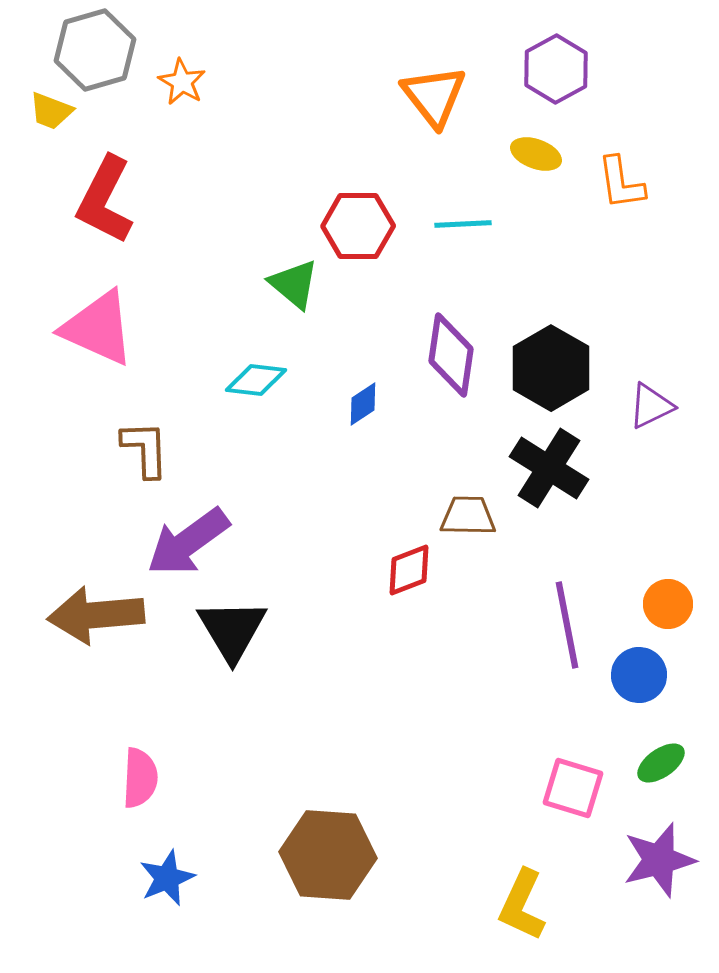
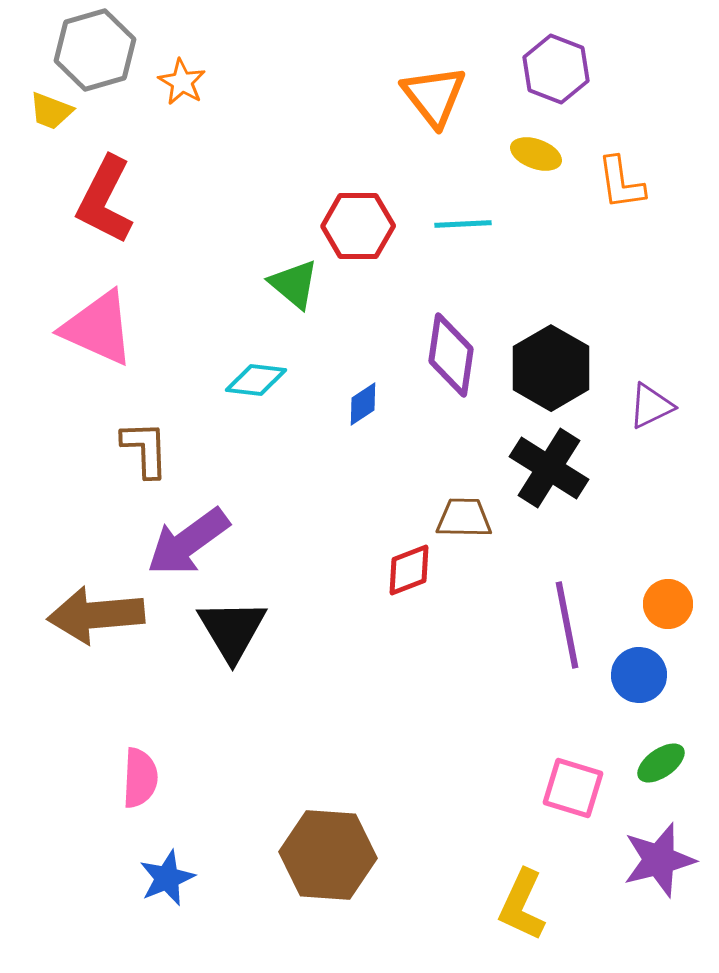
purple hexagon: rotated 10 degrees counterclockwise
brown trapezoid: moved 4 px left, 2 px down
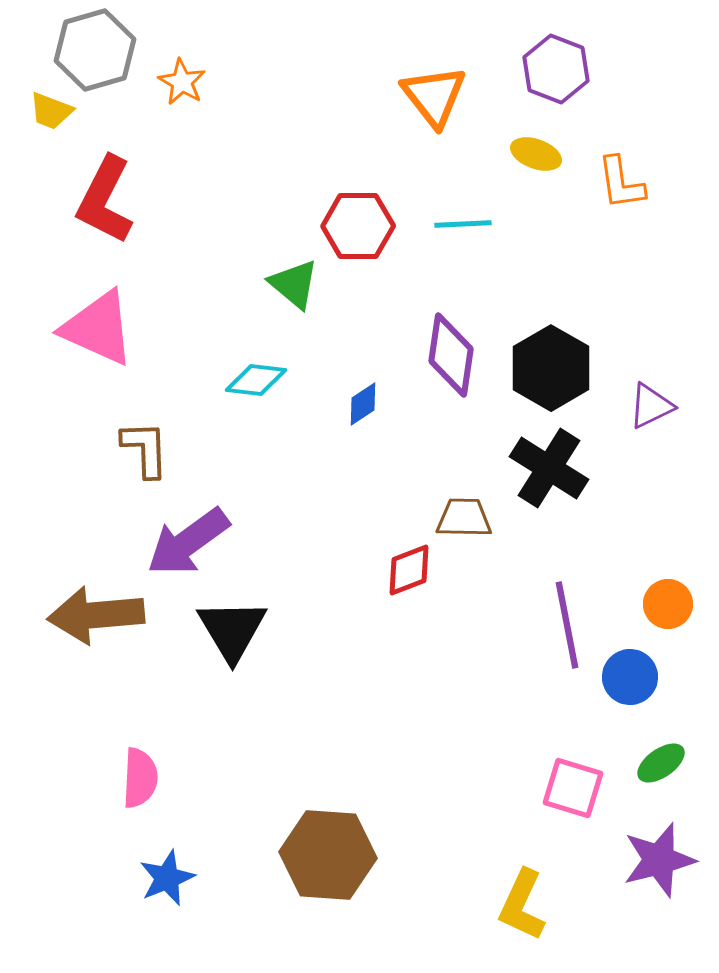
blue circle: moved 9 px left, 2 px down
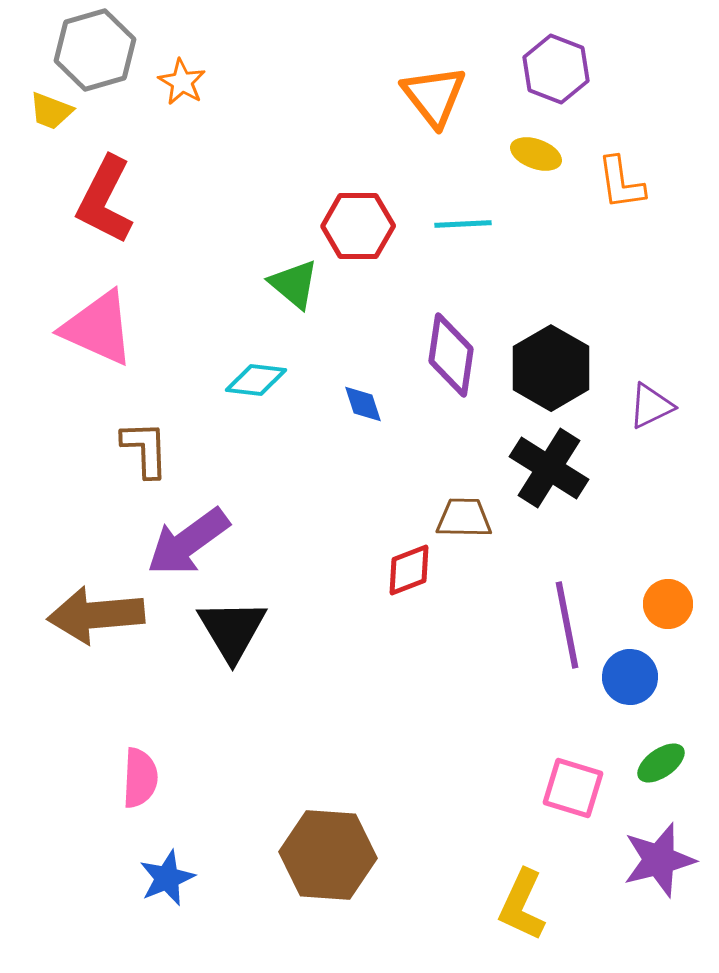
blue diamond: rotated 75 degrees counterclockwise
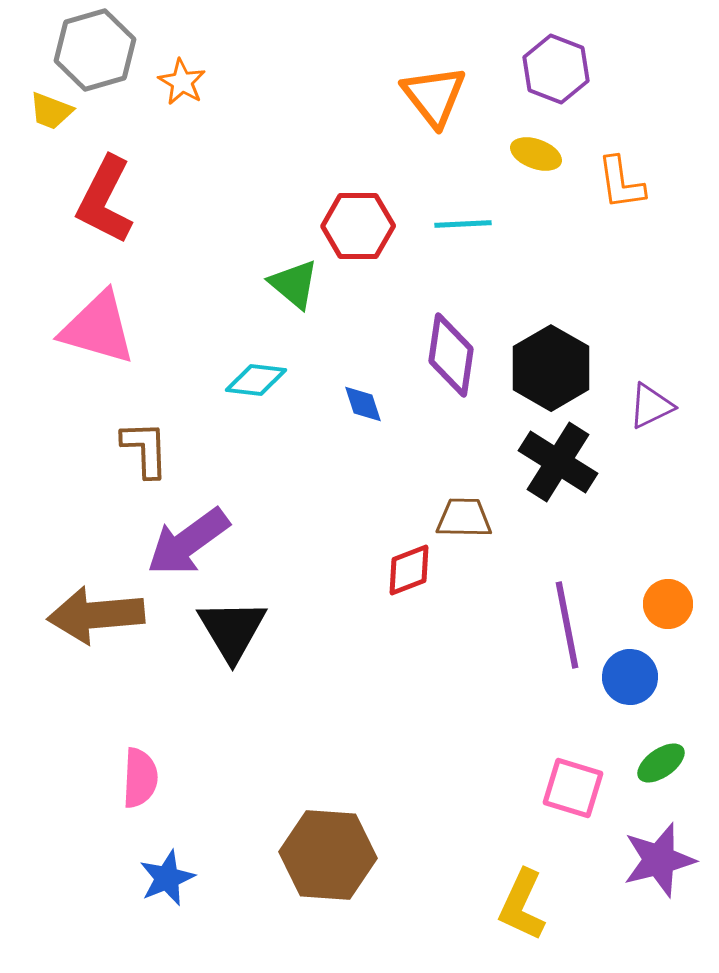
pink triangle: rotated 8 degrees counterclockwise
black cross: moved 9 px right, 6 px up
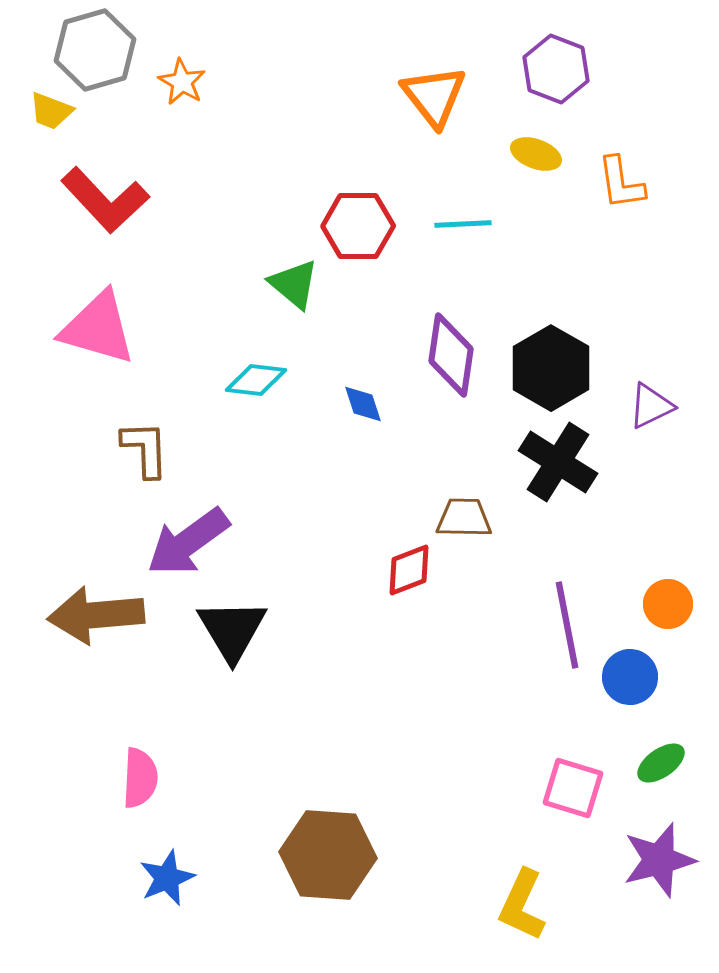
red L-shape: rotated 70 degrees counterclockwise
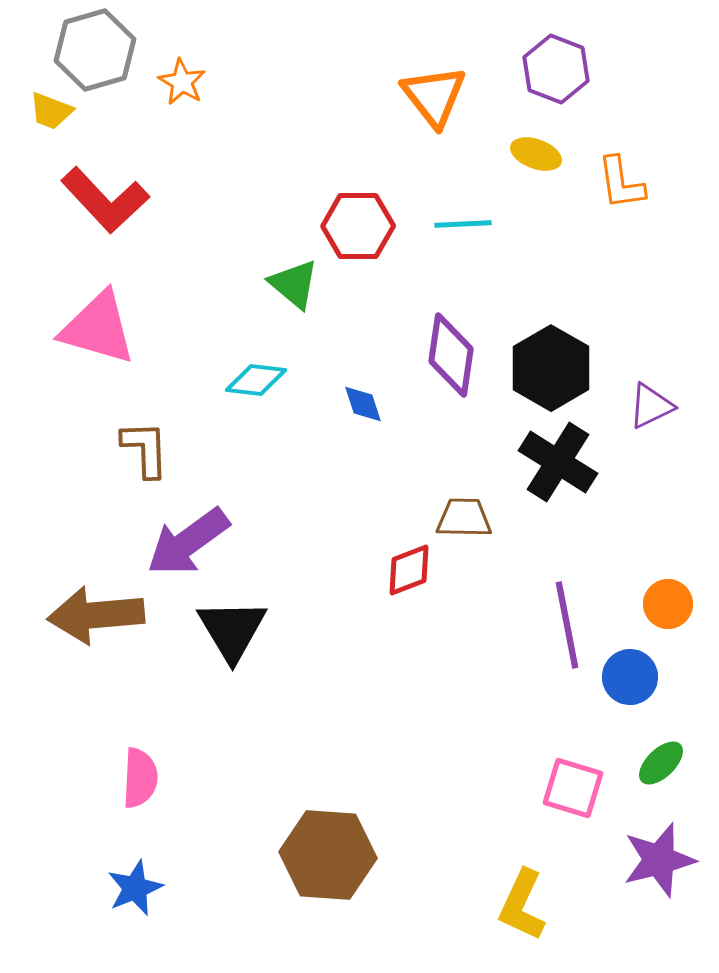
green ellipse: rotated 9 degrees counterclockwise
blue star: moved 32 px left, 10 px down
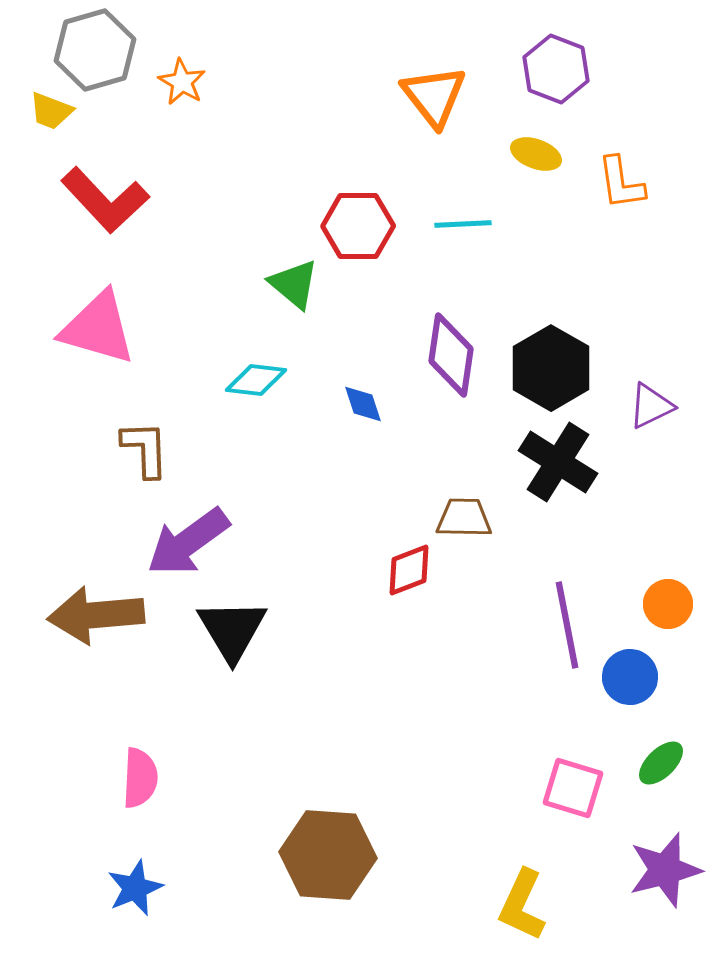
purple star: moved 6 px right, 10 px down
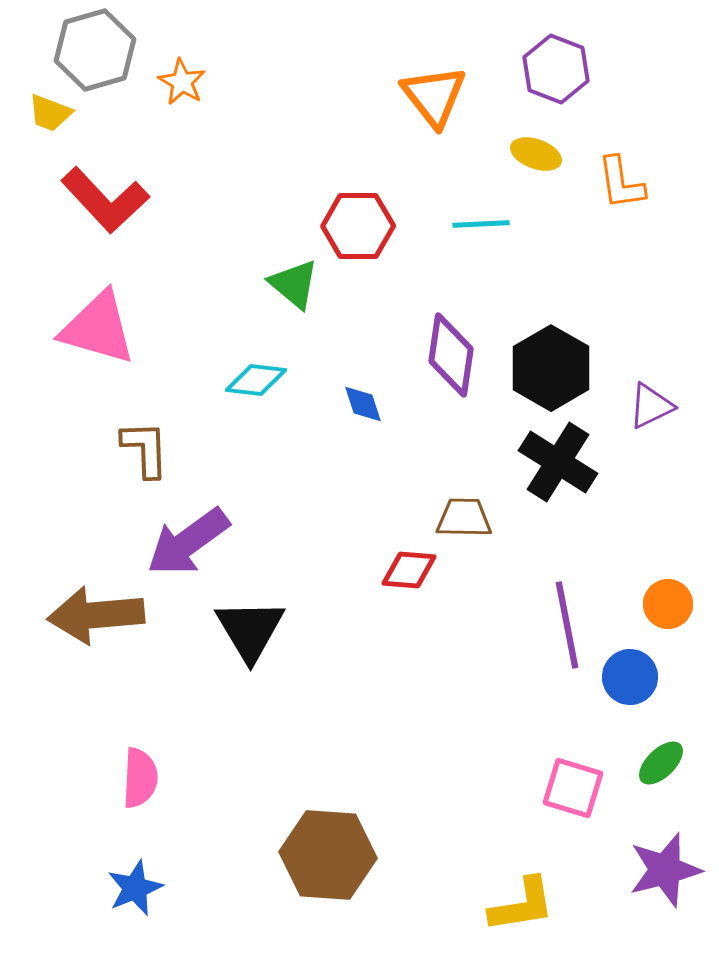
yellow trapezoid: moved 1 px left, 2 px down
cyan line: moved 18 px right
red diamond: rotated 26 degrees clockwise
black triangle: moved 18 px right
yellow L-shape: rotated 124 degrees counterclockwise
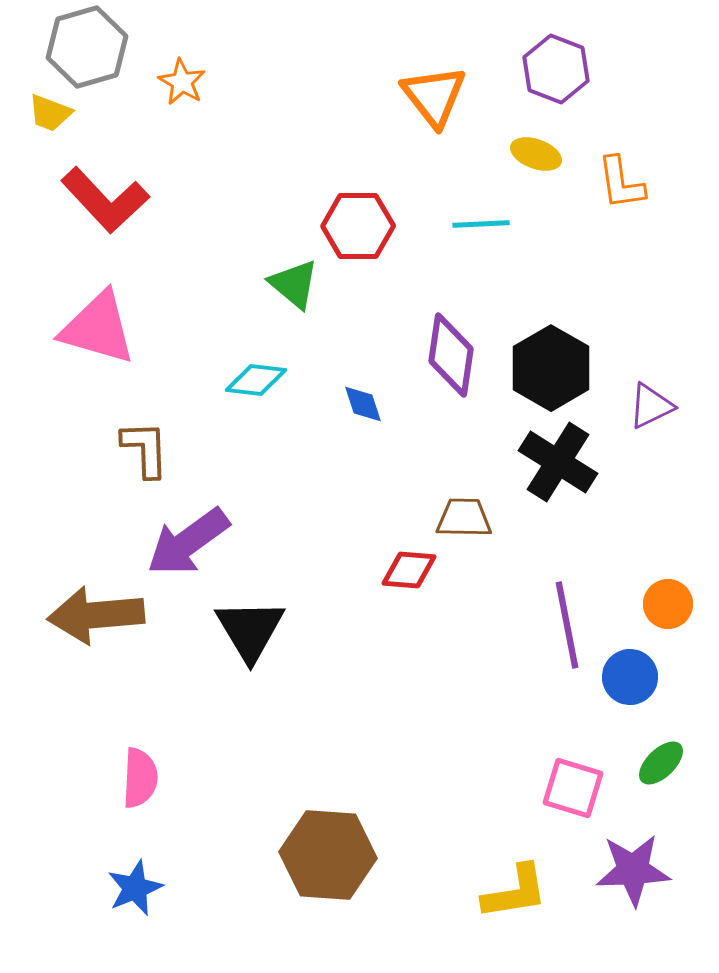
gray hexagon: moved 8 px left, 3 px up
purple star: moved 32 px left; rotated 12 degrees clockwise
yellow L-shape: moved 7 px left, 13 px up
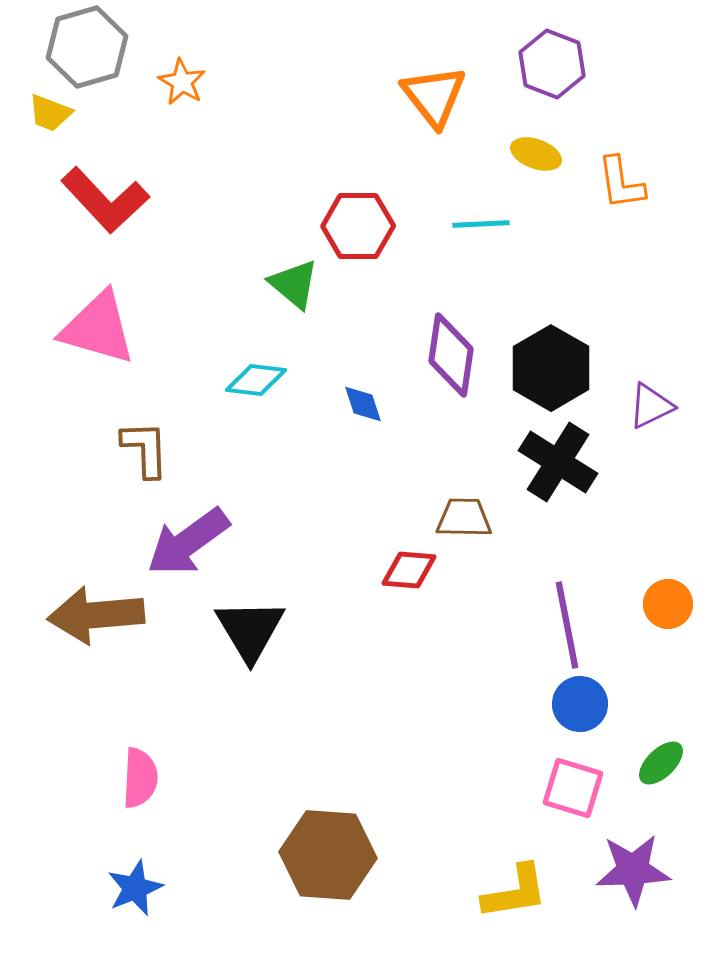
purple hexagon: moved 4 px left, 5 px up
blue circle: moved 50 px left, 27 px down
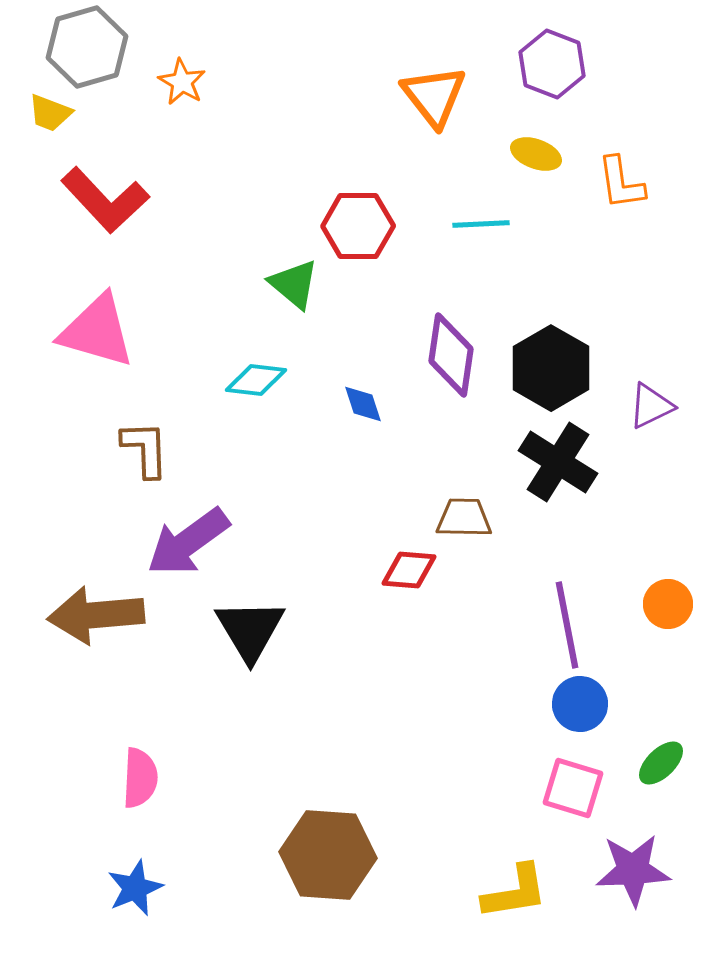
pink triangle: moved 1 px left, 3 px down
